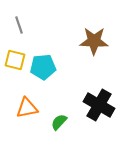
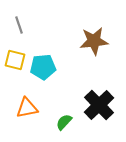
brown star: rotated 8 degrees counterclockwise
black cross: rotated 16 degrees clockwise
green semicircle: moved 5 px right
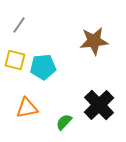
gray line: rotated 54 degrees clockwise
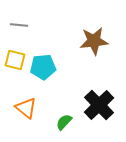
gray line: rotated 60 degrees clockwise
orange triangle: moved 1 px left; rotated 50 degrees clockwise
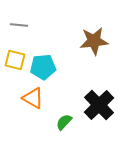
orange triangle: moved 7 px right, 10 px up; rotated 10 degrees counterclockwise
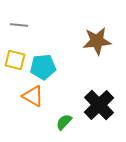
brown star: moved 3 px right
orange triangle: moved 2 px up
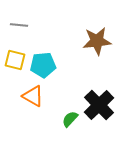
cyan pentagon: moved 2 px up
green semicircle: moved 6 px right, 3 px up
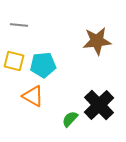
yellow square: moved 1 px left, 1 px down
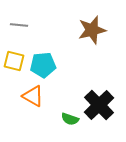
brown star: moved 5 px left, 11 px up; rotated 8 degrees counterclockwise
green semicircle: rotated 114 degrees counterclockwise
